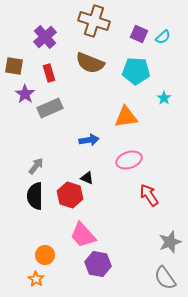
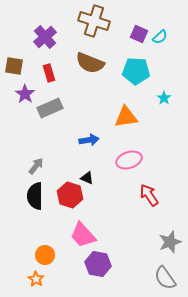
cyan semicircle: moved 3 px left
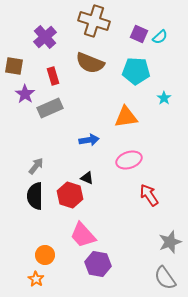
red rectangle: moved 4 px right, 3 px down
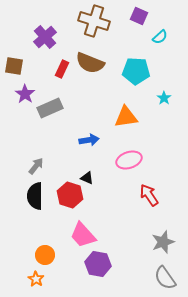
purple square: moved 18 px up
red rectangle: moved 9 px right, 7 px up; rotated 42 degrees clockwise
gray star: moved 7 px left
